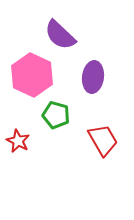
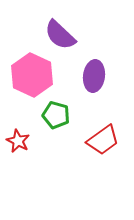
purple ellipse: moved 1 px right, 1 px up
red trapezoid: rotated 84 degrees clockwise
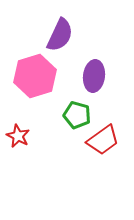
purple semicircle: rotated 108 degrees counterclockwise
pink hexagon: moved 3 px right, 1 px down; rotated 18 degrees clockwise
green pentagon: moved 21 px right
red star: moved 5 px up
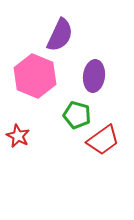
pink hexagon: rotated 21 degrees counterclockwise
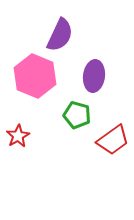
red star: rotated 15 degrees clockwise
red trapezoid: moved 10 px right
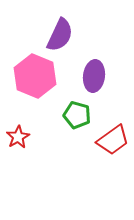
red star: moved 1 px down
